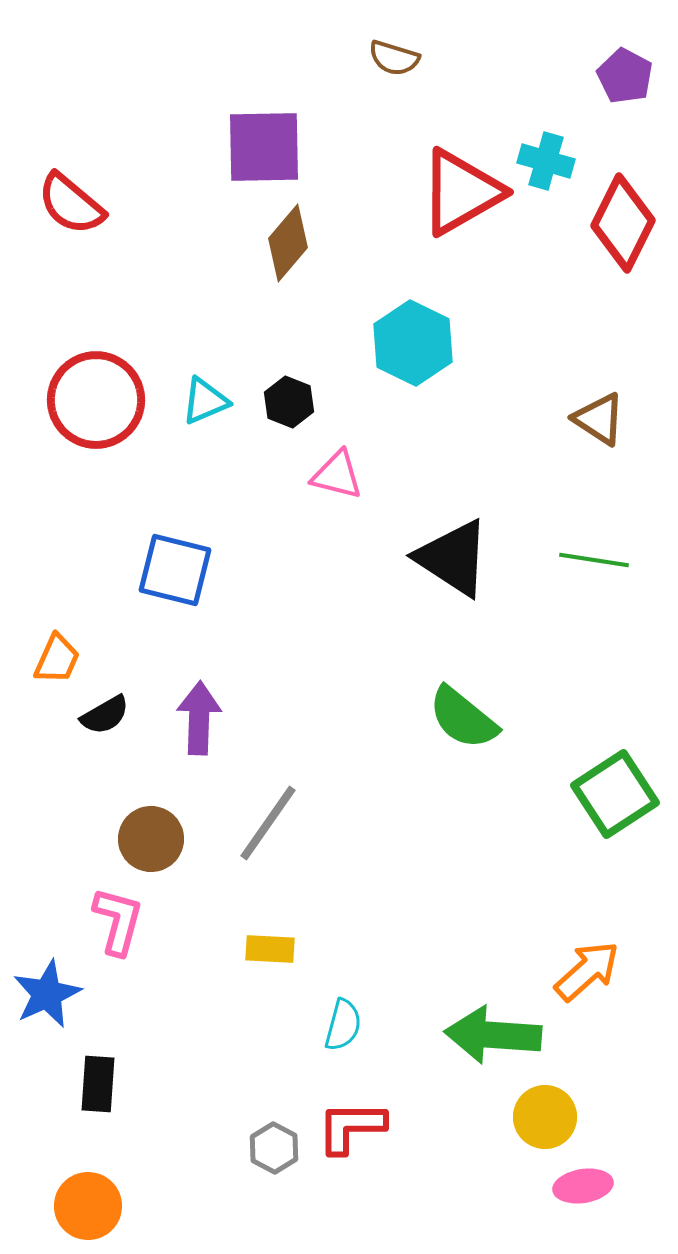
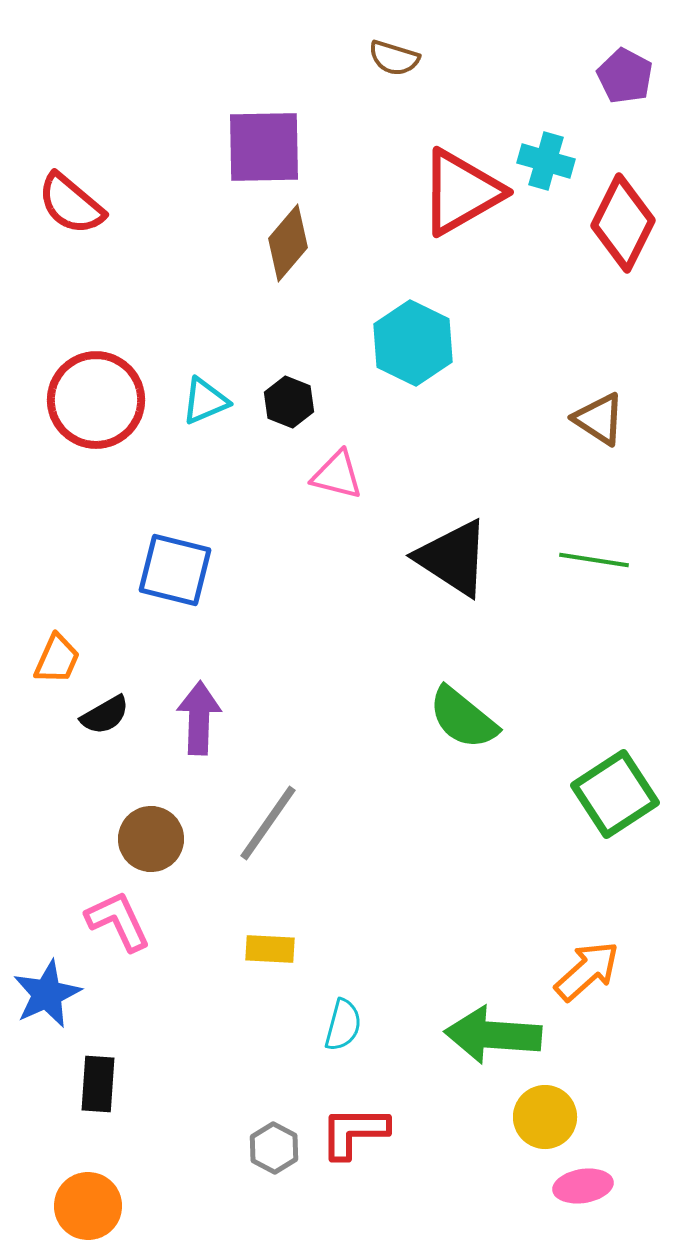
pink L-shape: rotated 40 degrees counterclockwise
red L-shape: moved 3 px right, 5 px down
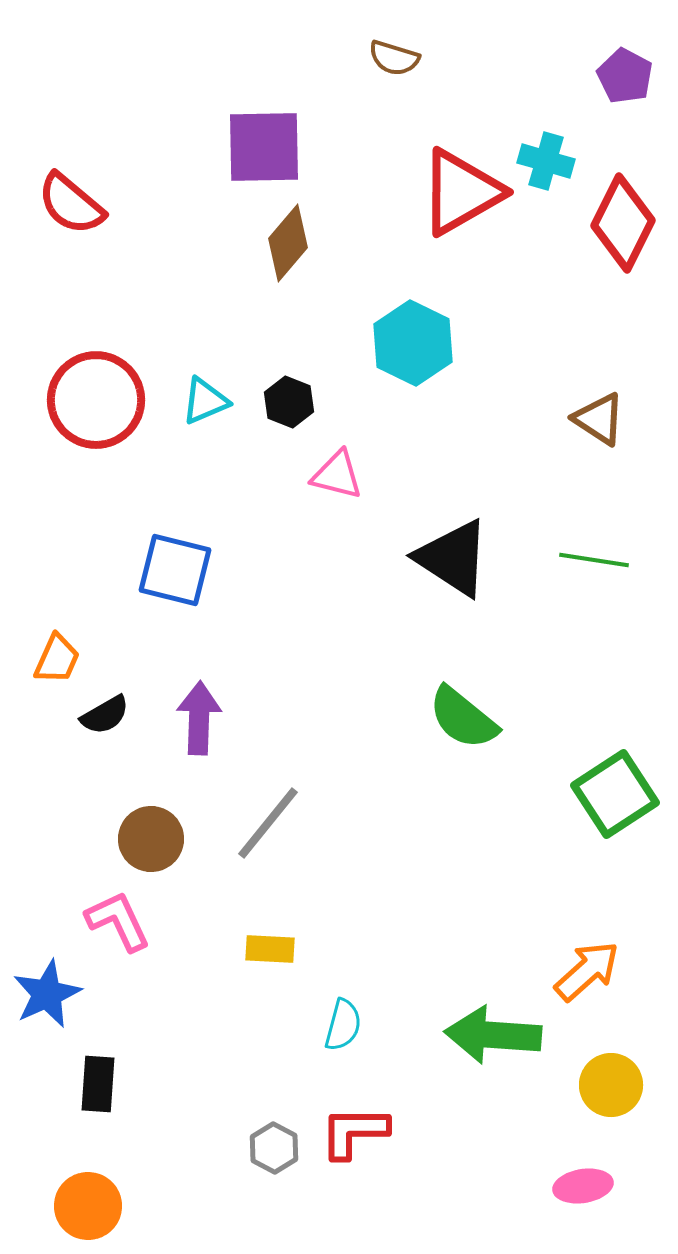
gray line: rotated 4 degrees clockwise
yellow circle: moved 66 px right, 32 px up
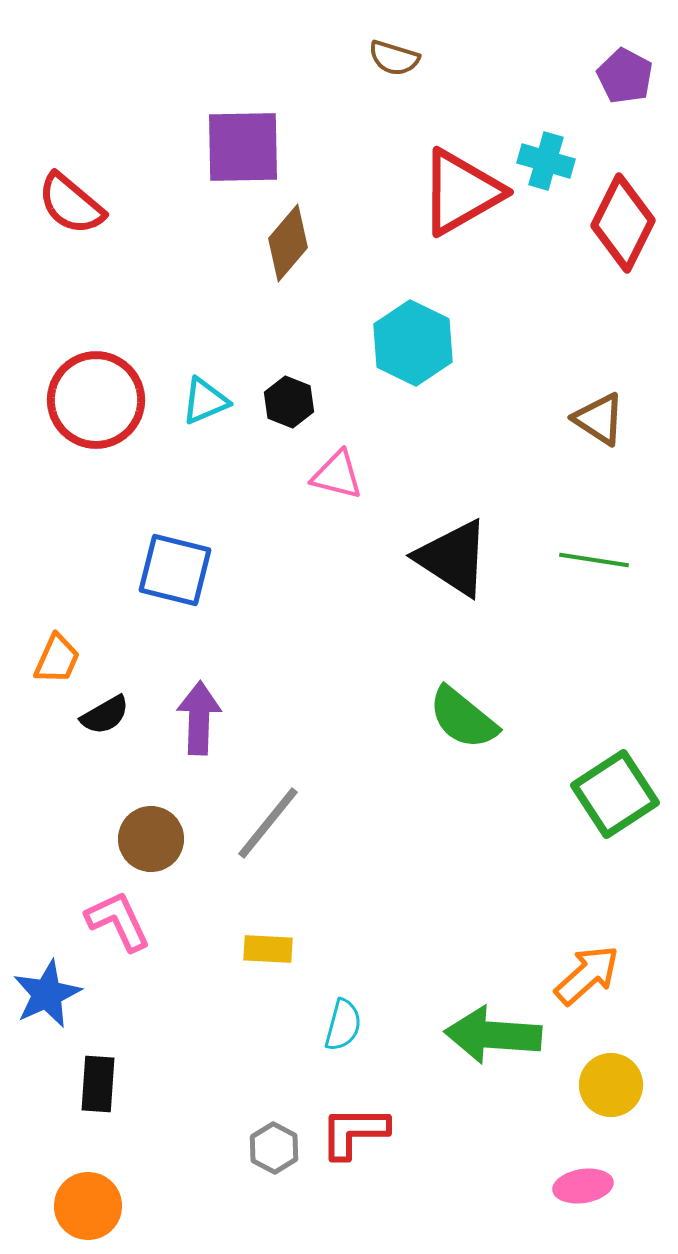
purple square: moved 21 px left
yellow rectangle: moved 2 px left
orange arrow: moved 4 px down
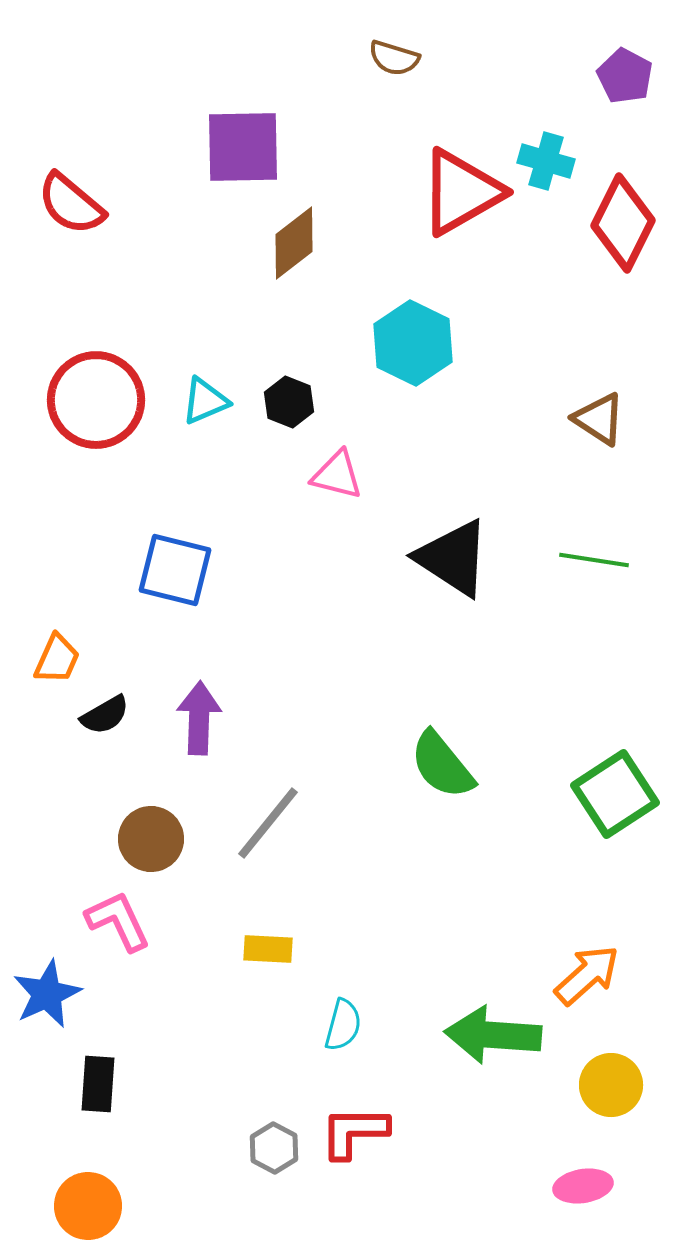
brown diamond: moved 6 px right; rotated 12 degrees clockwise
green semicircle: moved 21 px left, 47 px down; rotated 12 degrees clockwise
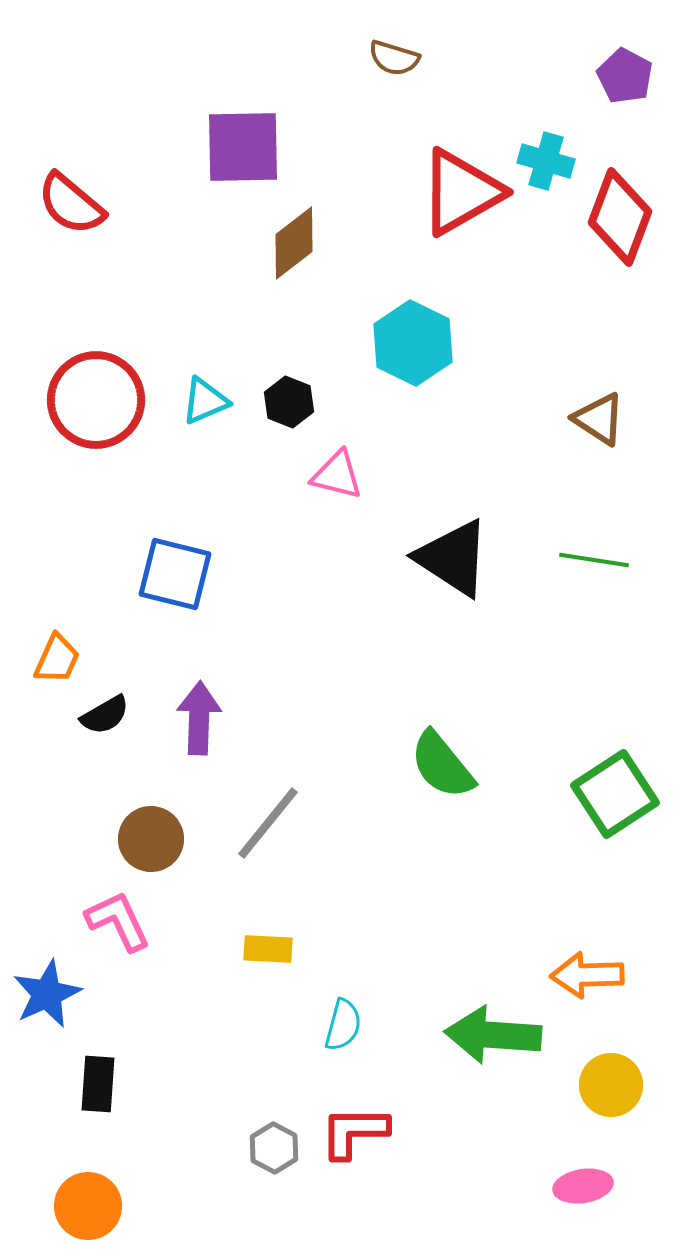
red diamond: moved 3 px left, 6 px up; rotated 6 degrees counterclockwise
blue square: moved 4 px down
orange arrow: rotated 140 degrees counterclockwise
